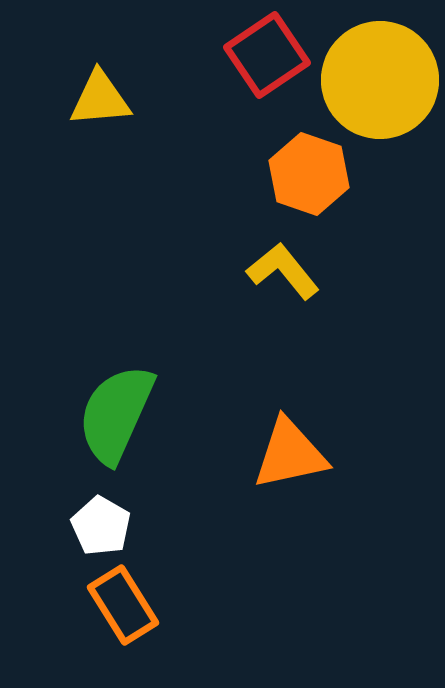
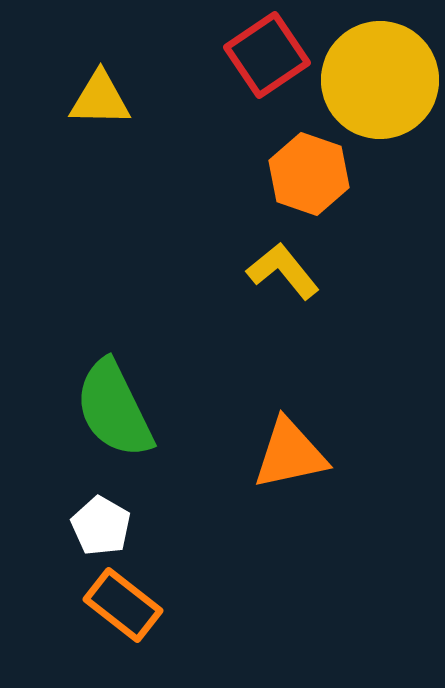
yellow triangle: rotated 6 degrees clockwise
green semicircle: moved 2 px left, 5 px up; rotated 50 degrees counterclockwise
orange rectangle: rotated 20 degrees counterclockwise
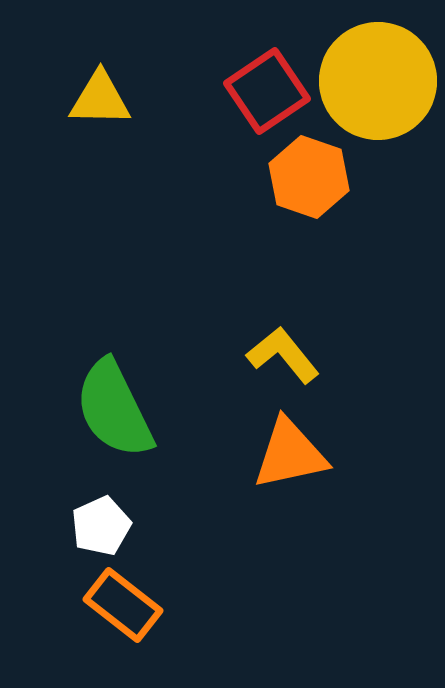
red square: moved 36 px down
yellow circle: moved 2 px left, 1 px down
orange hexagon: moved 3 px down
yellow L-shape: moved 84 px down
white pentagon: rotated 18 degrees clockwise
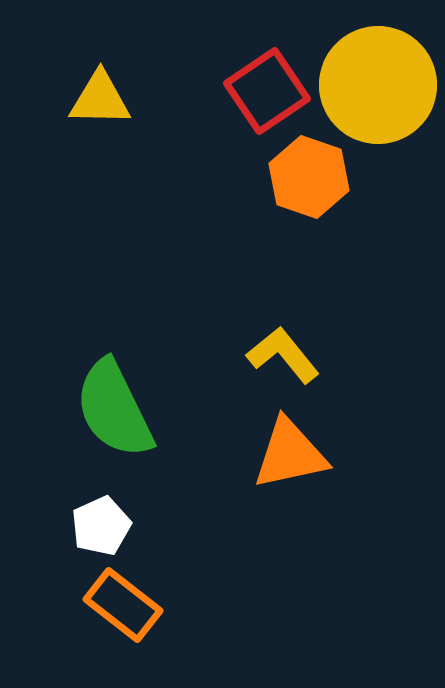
yellow circle: moved 4 px down
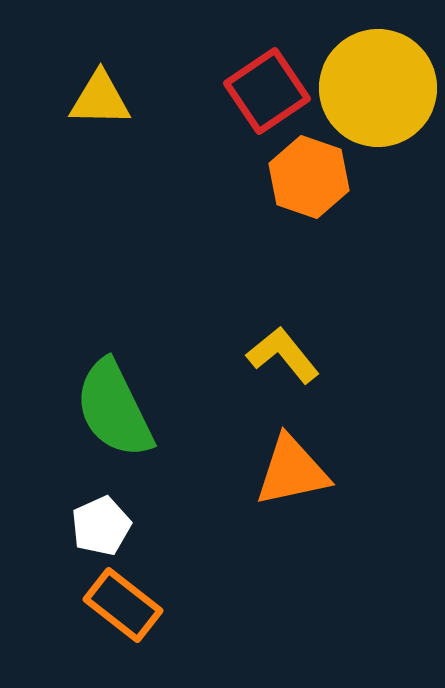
yellow circle: moved 3 px down
orange triangle: moved 2 px right, 17 px down
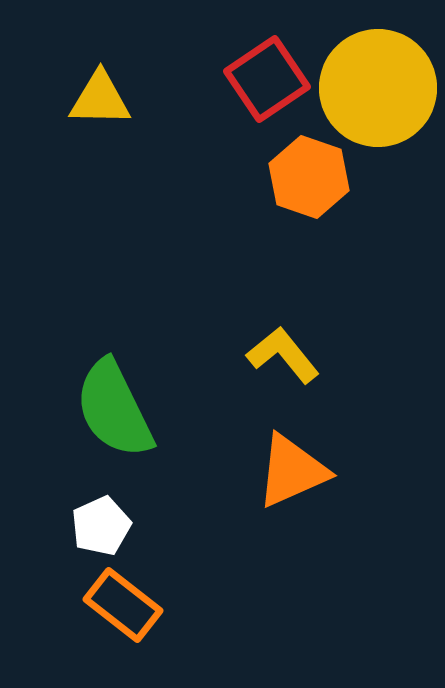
red square: moved 12 px up
orange triangle: rotated 12 degrees counterclockwise
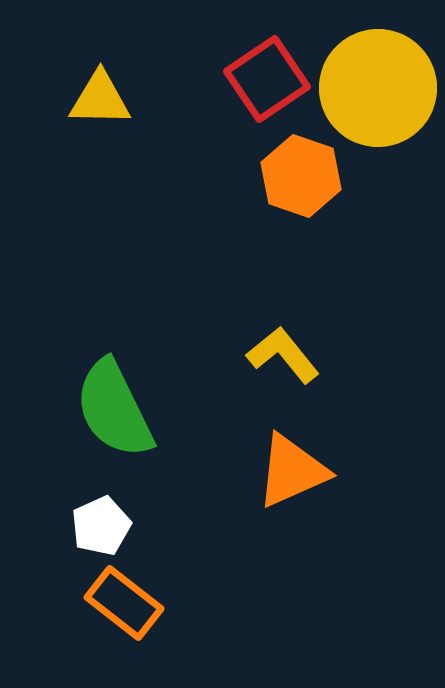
orange hexagon: moved 8 px left, 1 px up
orange rectangle: moved 1 px right, 2 px up
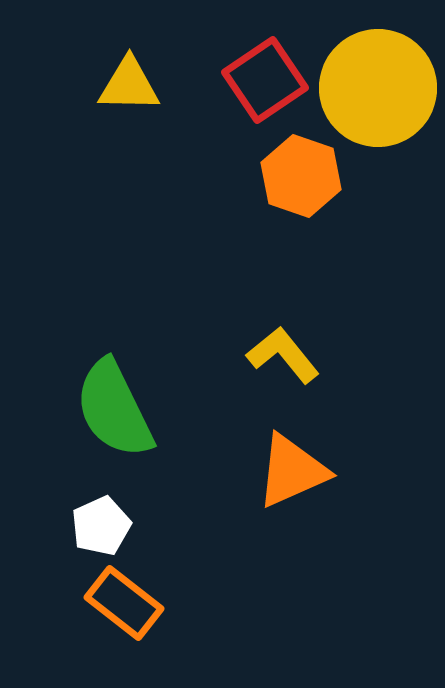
red square: moved 2 px left, 1 px down
yellow triangle: moved 29 px right, 14 px up
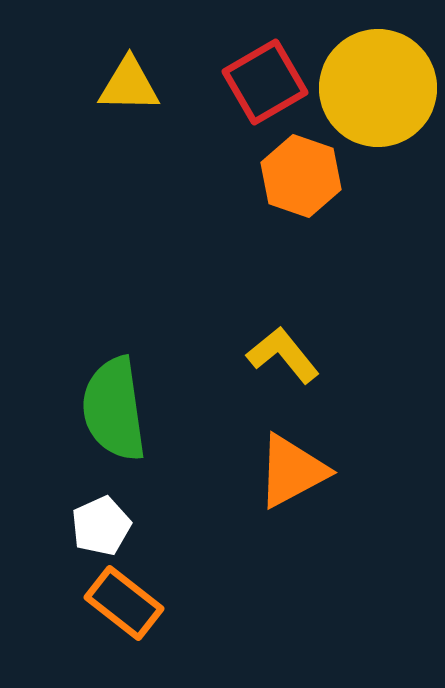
red square: moved 2 px down; rotated 4 degrees clockwise
green semicircle: rotated 18 degrees clockwise
orange triangle: rotated 4 degrees counterclockwise
